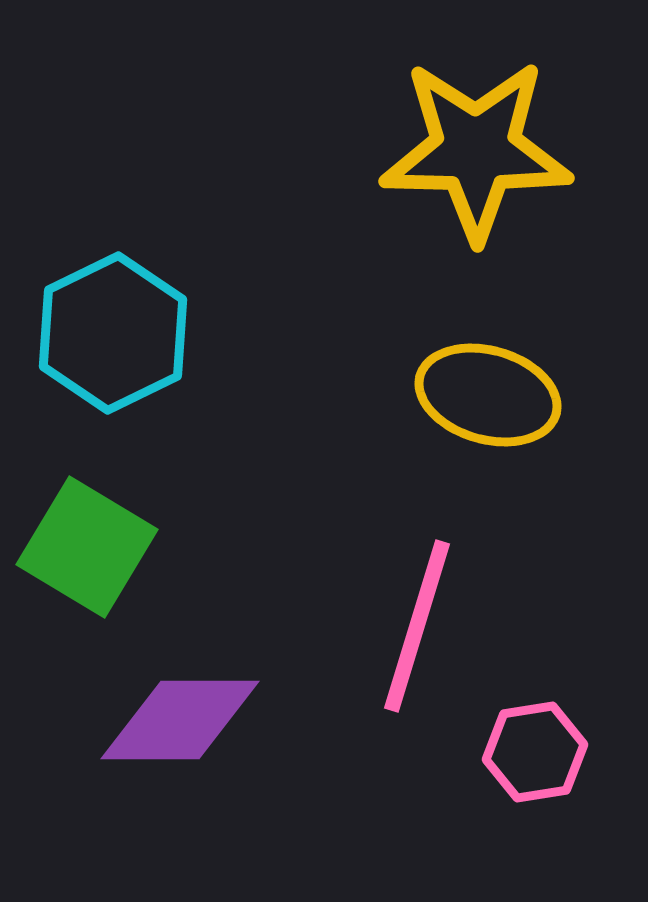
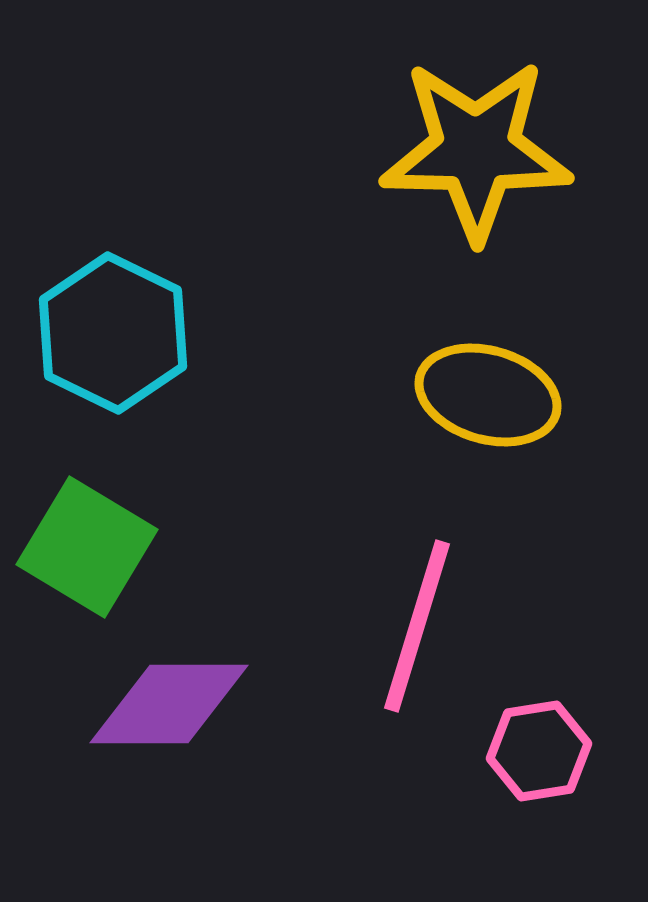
cyan hexagon: rotated 8 degrees counterclockwise
purple diamond: moved 11 px left, 16 px up
pink hexagon: moved 4 px right, 1 px up
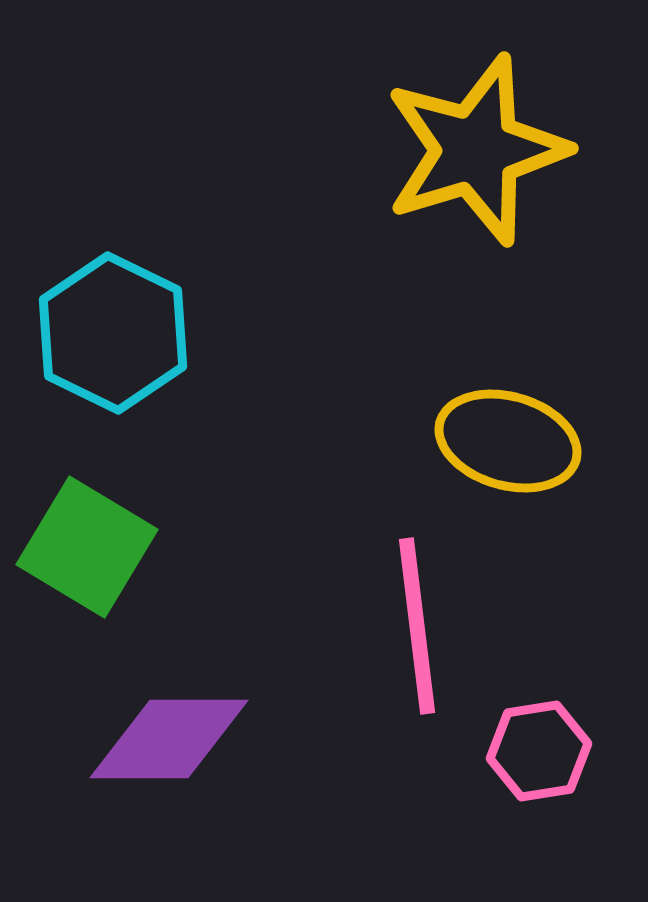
yellow star: rotated 18 degrees counterclockwise
yellow ellipse: moved 20 px right, 46 px down
pink line: rotated 24 degrees counterclockwise
purple diamond: moved 35 px down
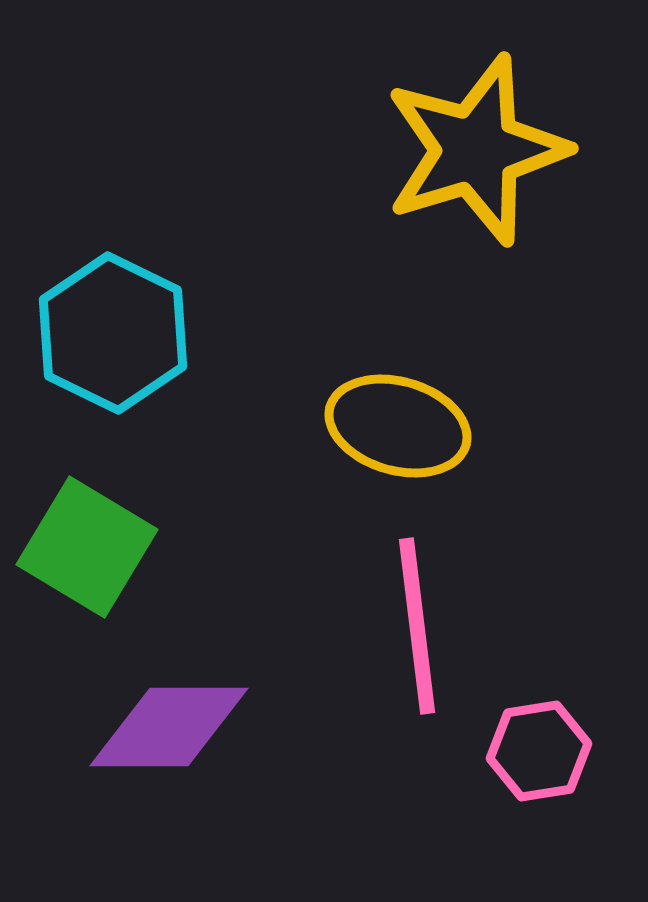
yellow ellipse: moved 110 px left, 15 px up
purple diamond: moved 12 px up
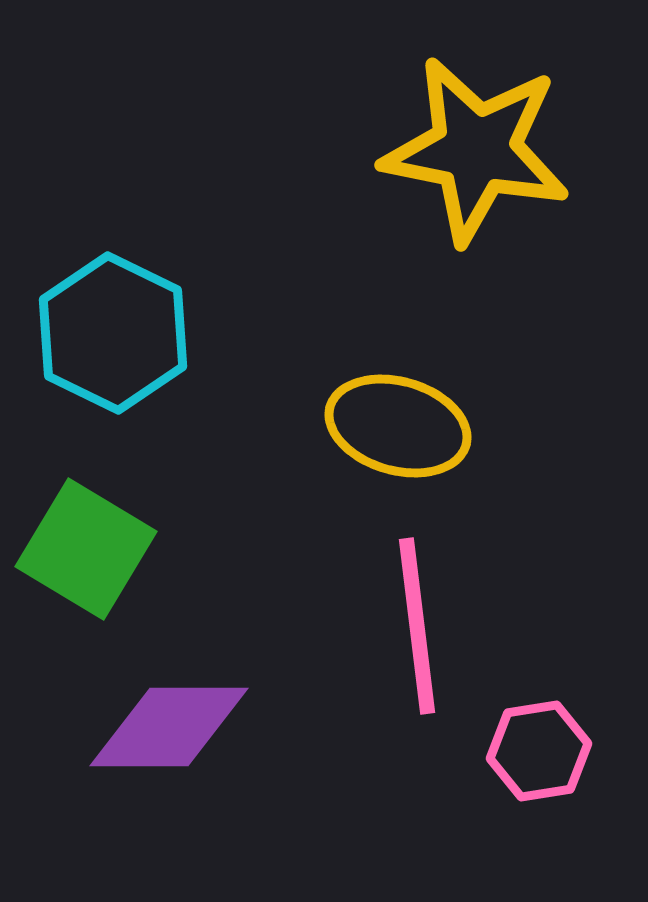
yellow star: rotated 28 degrees clockwise
green square: moved 1 px left, 2 px down
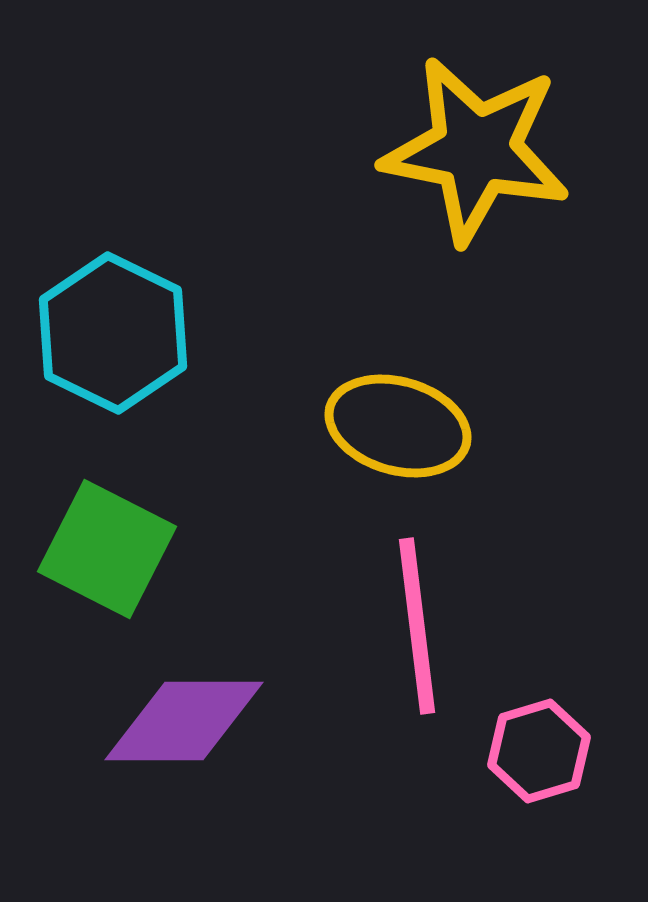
green square: moved 21 px right; rotated 4 degrees counterclockwise
purple diamond: moved 15 px right, 6 px up
pink hexagon: rotated 8 degrees counterclockwise
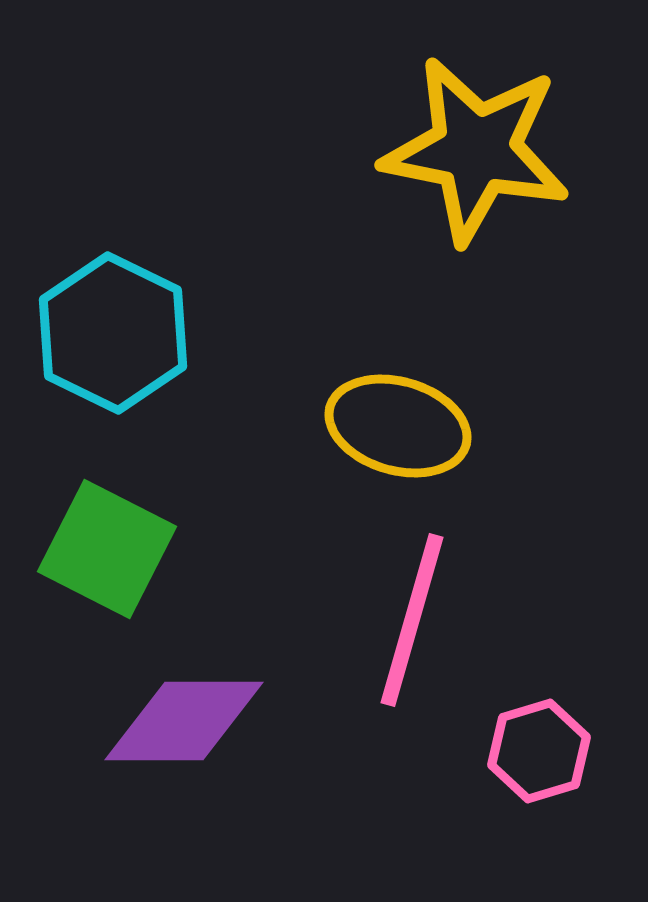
pink line: moved 5 px left, 6 px up; rotated 23 degrees clockwise
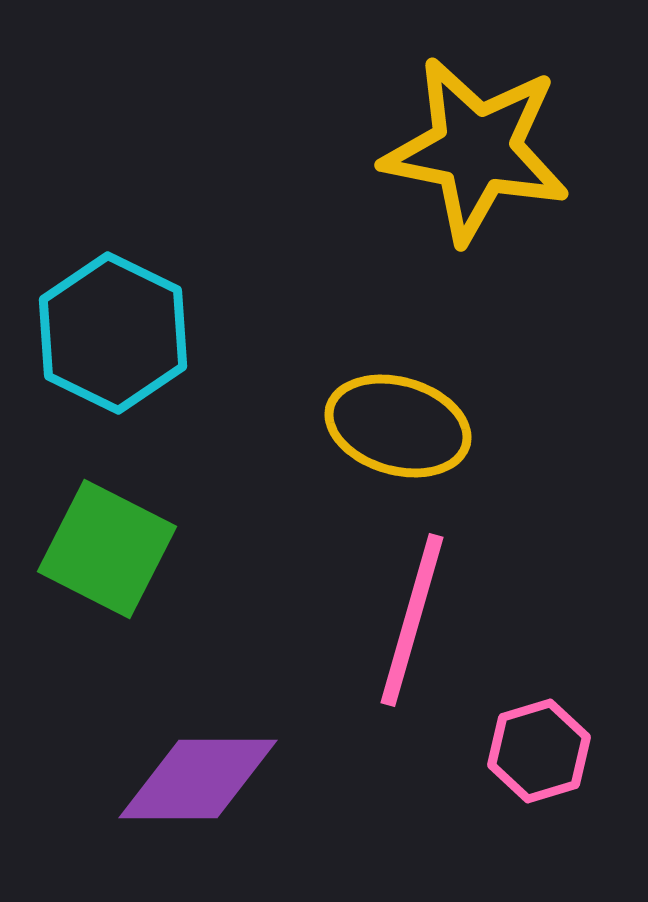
purple diamond: moved 14 px right, 58 px down
